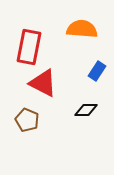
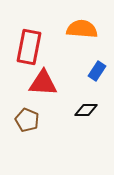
red triangle: rotated 24 degrees counterclockwise
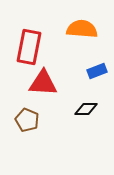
blue rectangle: rotated 36 degrees clockwise
black diamond: moved 1 px up
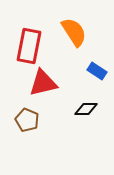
orange semicircle: moved 8 px left, 3 px down; rotated 52 degrees clockwise
red rectangle: moved 1 px up
blue rectangle: rotated 54 degrees clockwise
red triangle: rotated 16 degrees counterclockwise
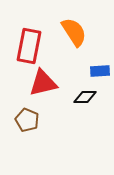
blue rectangle: moved 3 px right; rotated 36 degrees counterclockwise
black diamond: moved 1 px left, 12 px up
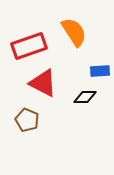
red rectangle: rotated 60 degrees clockwise
red triangle: rotated 40 degrees clockwise
